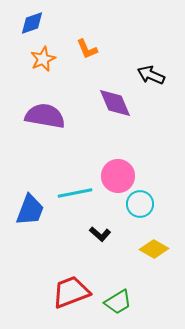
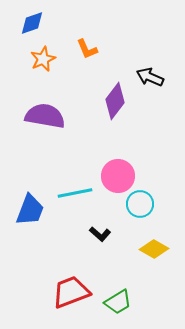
black arrow: moved 1 px left, 2 px down
purple diamond: moved 2 px up; rotated 60 degrees clockwise
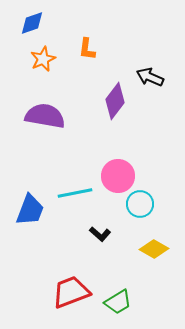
orange L-shape: rotated 30 degrees clockwise
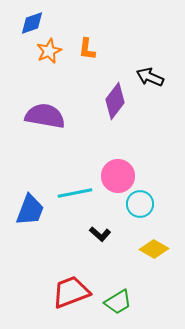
orange star: moved 6 px right, 8 px up
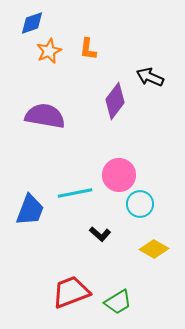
orange L-shape: moved 1 px right
pink circle: moved 1 px right, 1 px up
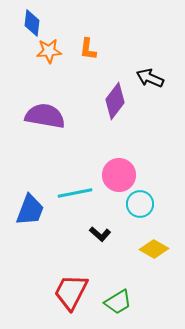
blue diamond: rotated 64 degrees counterclockwise
orange star: rotated 20 degrees clockwise
black arrow: moved 1 px down
red trapezoid: rotated 42 degrees counterclockwise
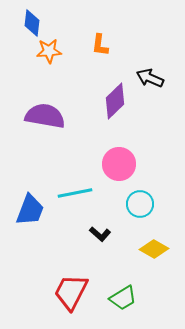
orange L-shape: moved 12 px right, 4 px up
purple diamond: rotated 9 degrees clockwise
pink circle: moved 11 px up
green trapezoid: moved 5 px right, 4 px up
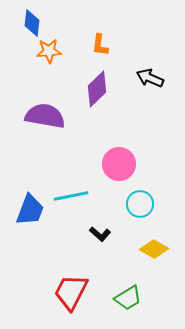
purple diamond: moved 18 px left, 12 px up
cyan line: moved 4 px left, 3 px down
green trapezoid: moved 5 px right
